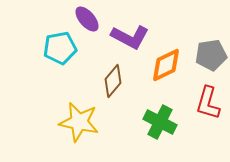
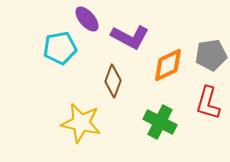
orange diamond: moved 2 px right
brown diamond: rotated 20 degrees counterclockwise
yellow star: moved 2 px right, 1 px down
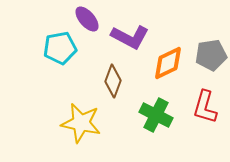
orange diamond: moved 2 px up
red L-shape: moved 3 px left, 4 px down
green cross: moved 4 px left, 7 px up
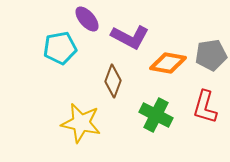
orange diamond: rotated 36 degrees clockwise
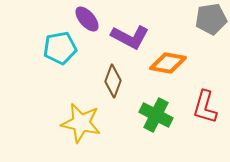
gray pentagon: moved 36 px up
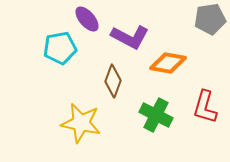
gray pentagon: moved 1 px left
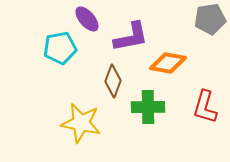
purple L-shape: moved 1 px right; rotated 39 degrees counterclockwise
green cross: moved 8 px left, 8 px up; rotated 28 degrees counterclockwise
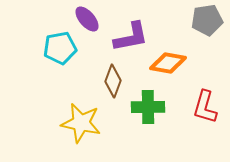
gray pentagon: moved 3 px left, 1 px down
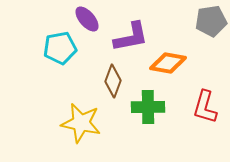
gray pentagon: moved 4 px right, 1 px down
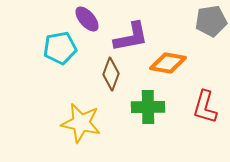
brown diamond: moved 2 px left, 7 px up
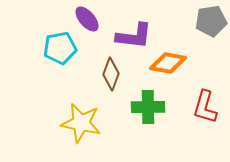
purple L-shape: moved 3 px right, 1 px up; rotated 18 degrees clockwise
